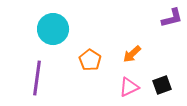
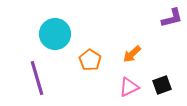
cyan circle: moved 2 px right, 5 px down
purple line: rotated 24 degrees counterclockwise
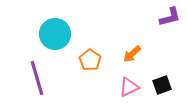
purple L-shape: moved 2 px left, 1 px up
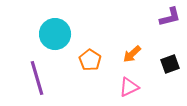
black square: moved 8 px right, 21 px up
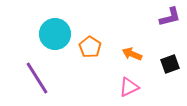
orange arrow: rotated 66 degrees clockwise
orange pentagon: moved 13 px up
purple line: rotated 16 degrees counterclockwise
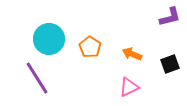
cyan circle: moved 6 px left, 5 px down
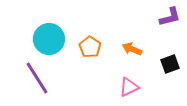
orange arrow: moved 5 px up
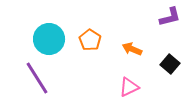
orange pentagon: moved 7 px up
black square: rotated 30 degrees counterclockwise
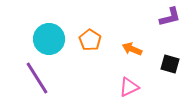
black square: rotated 24 degrees counterclockwise
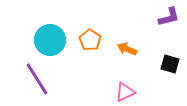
purple L-shape: moved 1 px left
cyan circle: moved 1 px right, 1 px down
orange arrow: moved 5 px left
purple line: moved 1 px down
pink triangle: moved 4 px left, 5 px down
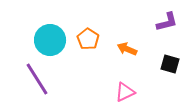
purple L-shape: moved 2 px left, 5 px down
orange pentagon: moved 2 px left, 1 px up
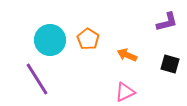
orange arrow: moved 6 px down
